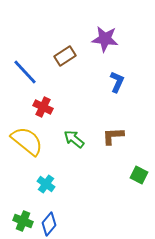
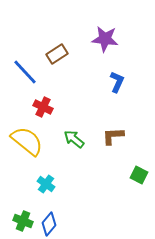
brown rectangle: moved 8 px left, 2 px up
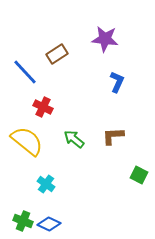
blue diamond: rotated 75 degrees clockwise
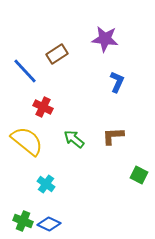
blue line: moved 1 px up
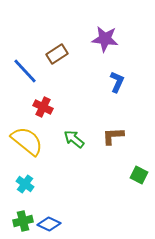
cyan cross: moved 21 px left
green cross: rotated 36 degrees counterclockwise
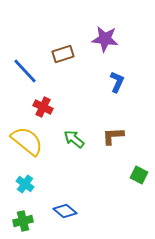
brown rectangle: moved 6 px right; rotated 15 degrees clockwise
blue diamond: moved 16 px right, 13 px up; rotated 15 degrees clockwise
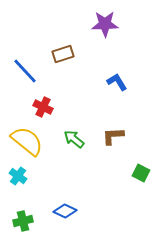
purple star: moved 15 px up; rotated 8 degrees counterclockwise
blue L-shape: rotated 55 degrees counterclockwise
green square: moved 2 px right, 2 px up
cyan cross: moved 7 px left, 8 px up
blue diamond: rotated 15 degrees counterclockwise
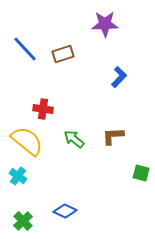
blue line: moved 22 px up
blue L-shape: moved 2 px right, 5 px up; rotated 75 degrees clockwise
red cross: moved 2 px down; rotated 18 degrees counterclockwise
green square: rotated 12 degrees counterclockwise
green cross: rotated 30 degrees counterclockwise
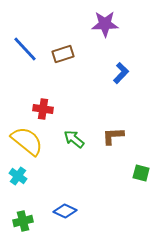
blue L-shape: moved 2 px right, 4 px up
green cross: rotated 30 degrees clockwise
